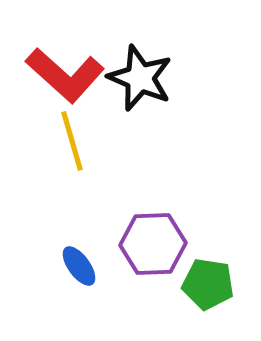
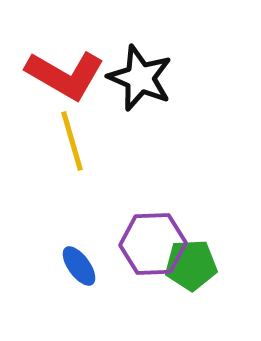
red L-shape: rotated 12 degrees counterclockwise
green pentagon: moved 17 px left, 19 px up; rotated 12 degrees counterclockwise
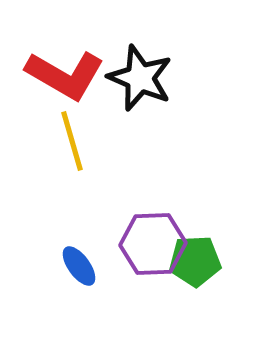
green pentagon: moved 4 px right, 4 px up
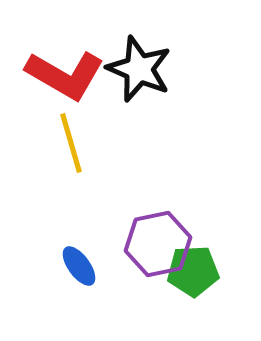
black star: moved 1 px left, 9 px up
yellow line: moved 1 px left, 2 px down
purple hexagon: moved 5 px right; rotated 10 degrees counterclockwise
green pentagon: moved 2 px left, 10 px down
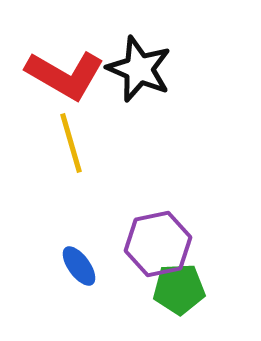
green pentagon: moved 14 px left, 18 px down
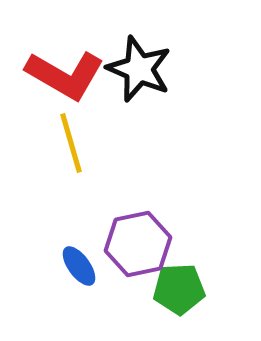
purple hexagon: moved 20 px left
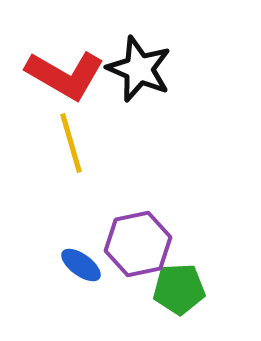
blue ellipse: moved 2 px right, 1 px up; rotated 18 degrees counterclockwise
